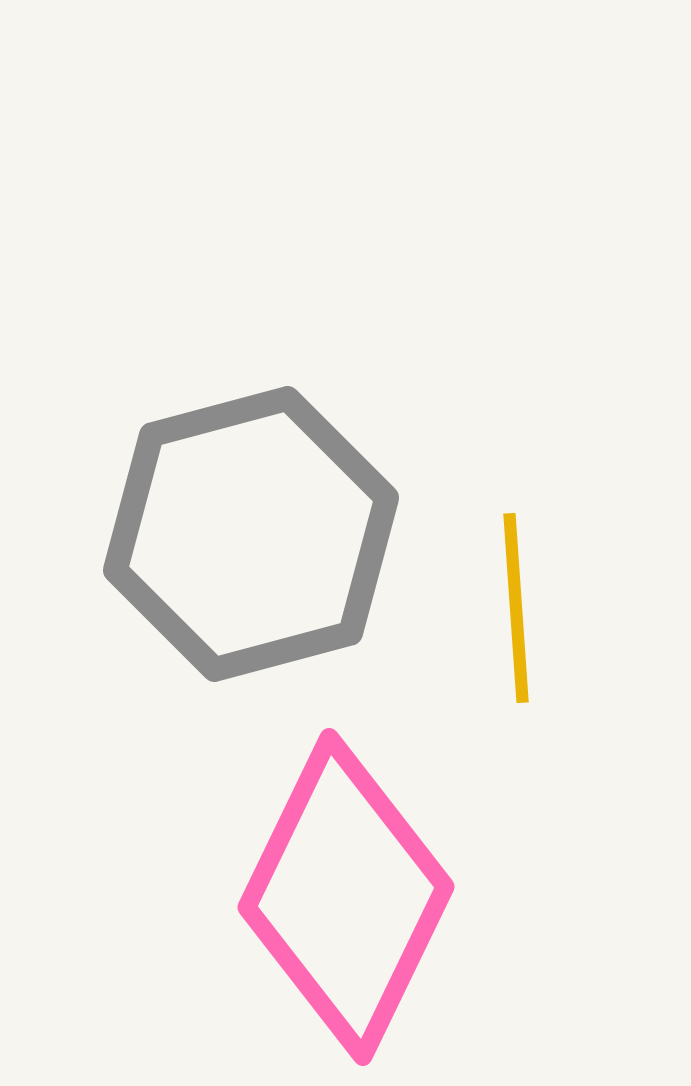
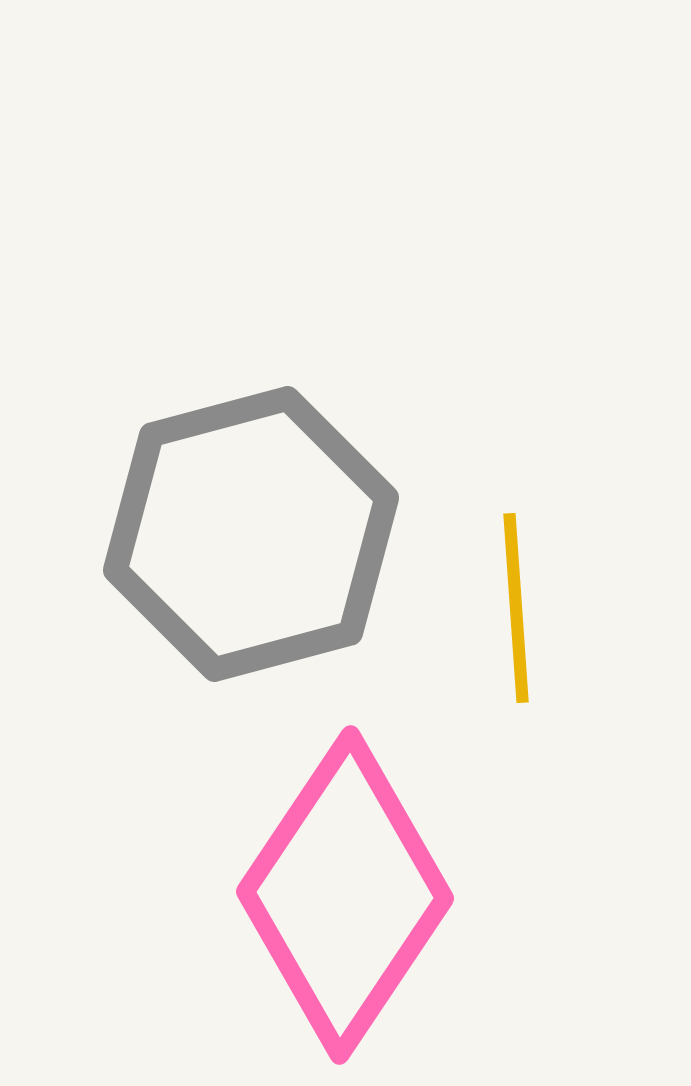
pink diamond: moved 1 px left, 2 px up; rotated 8 degrees clockwise
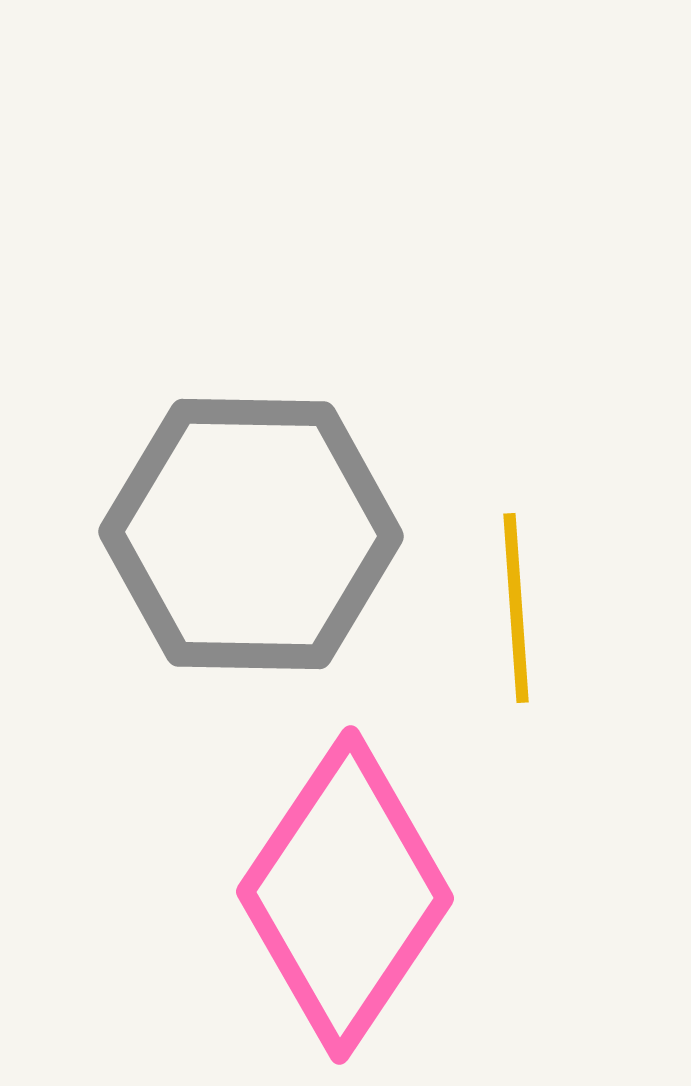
gray hexagon: rotated 16 degrees clockwise
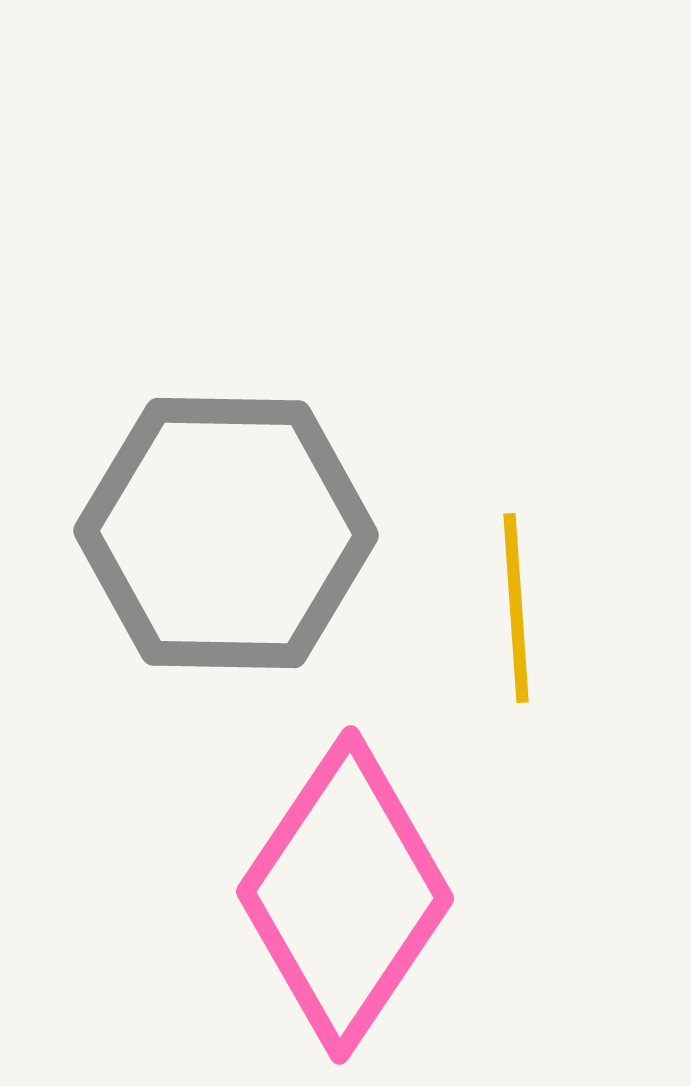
gray hexagon: moved 25 px left, 1 px up
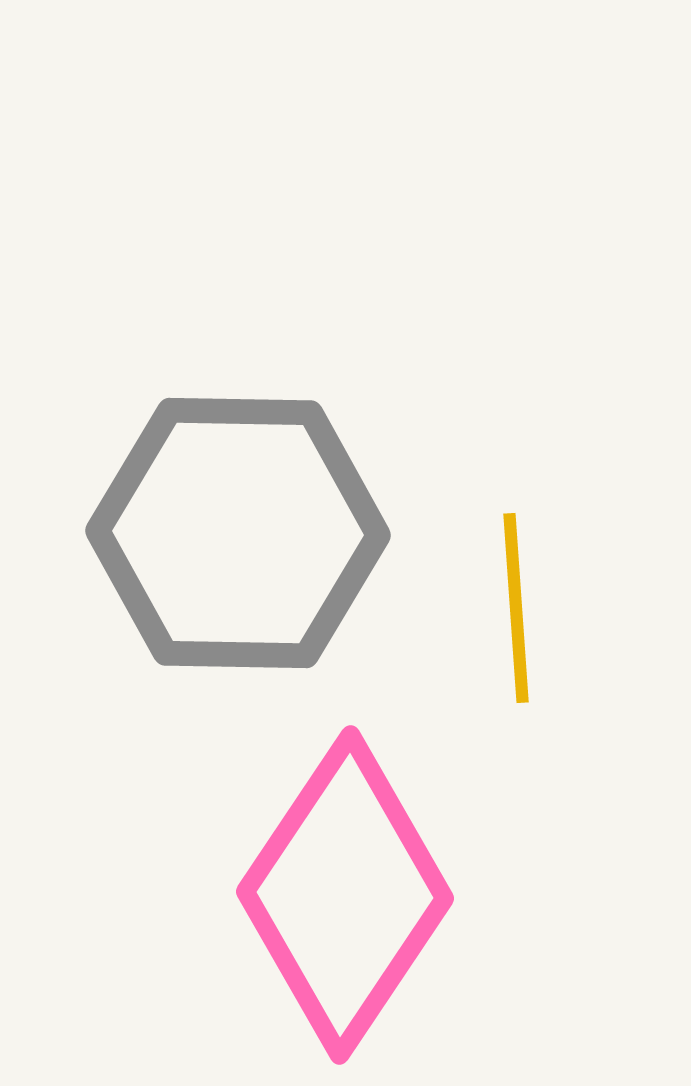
gray hexagon: moved 12 px right
